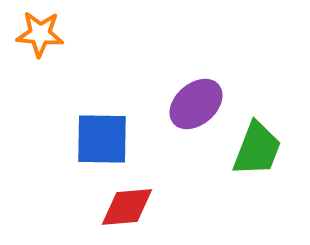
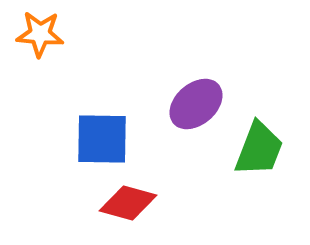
green trapezoid: moved 2 px right
red diamond: moved 1 px right, 4 px up; rotated 20 degrees clockwise
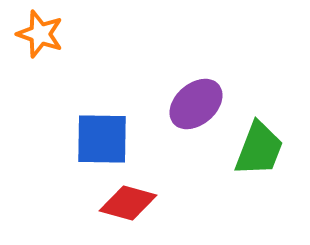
orange star: rotated 15 degrees clockwise
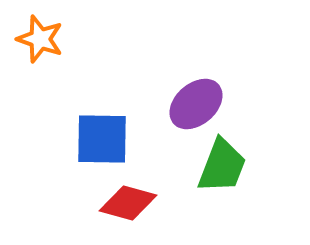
orange star: moved 5 px down
green trapezoid: moved 37 px left, 17 px down
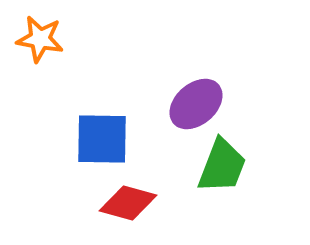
orange star: rotated 9 degrees counterclockwise
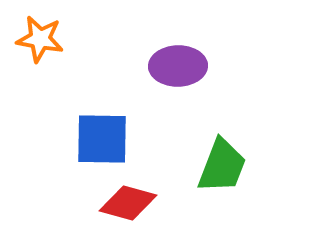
purple ellipse: moved 18 px left, 38 px up; rotated 40 degrees clockwise
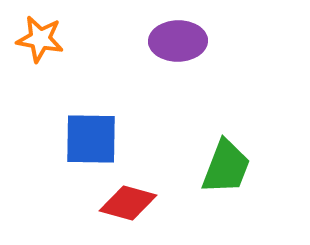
purple ellipse: moved 25 px up
blue square: moved 11 px left
green trapezoid: moved 4 px right, 1 px down
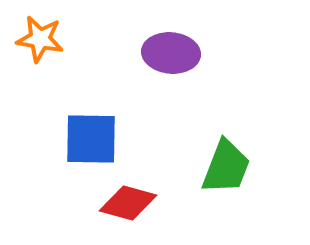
purple ellipse: moved 7 px left, 12 px down; rotated 6 degrees clockwise
